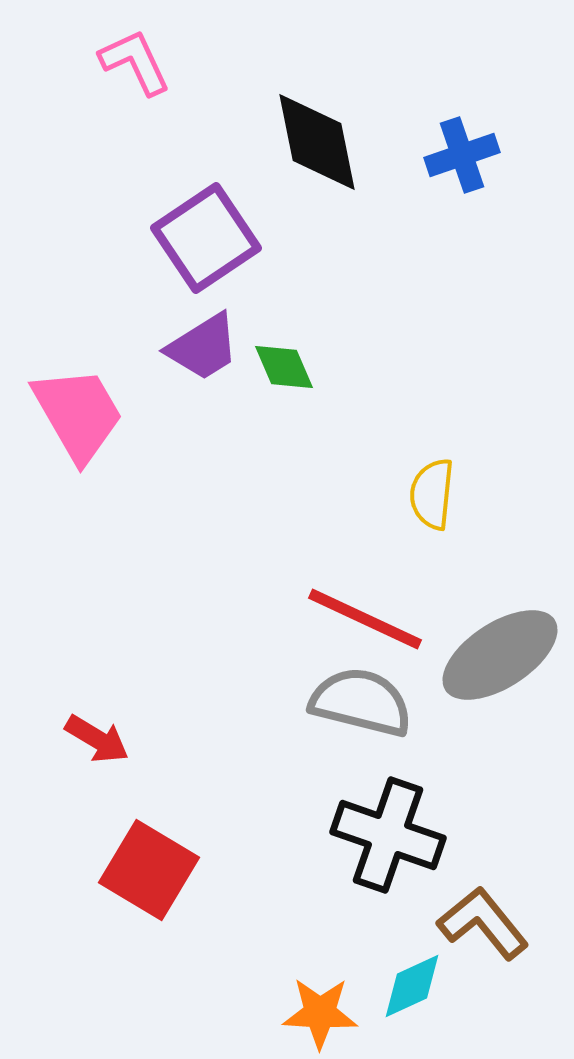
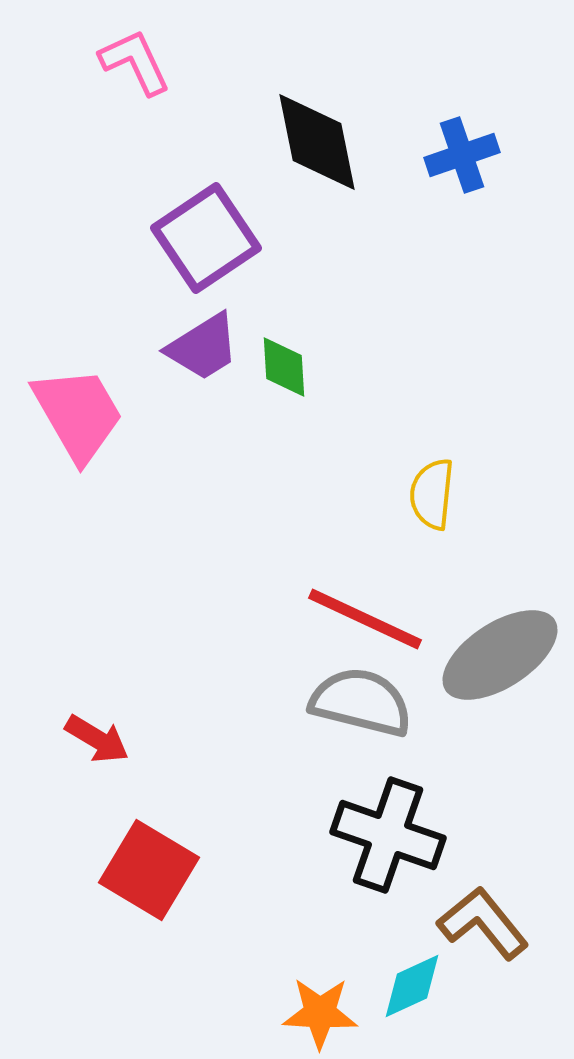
green diamond: rotated 20 degrees clockwise
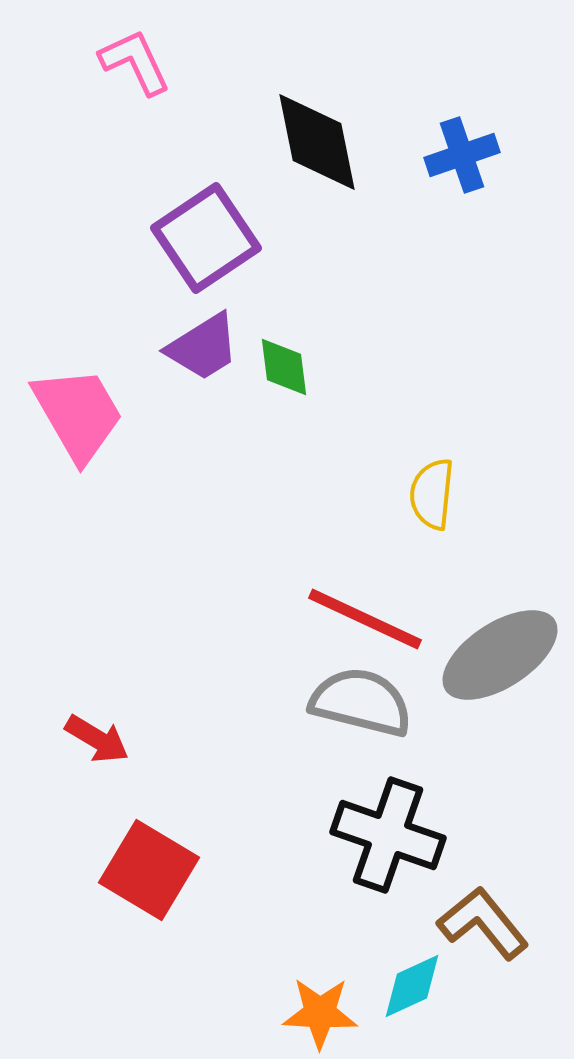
green diamond: rotated 4 degrees counterclockwise
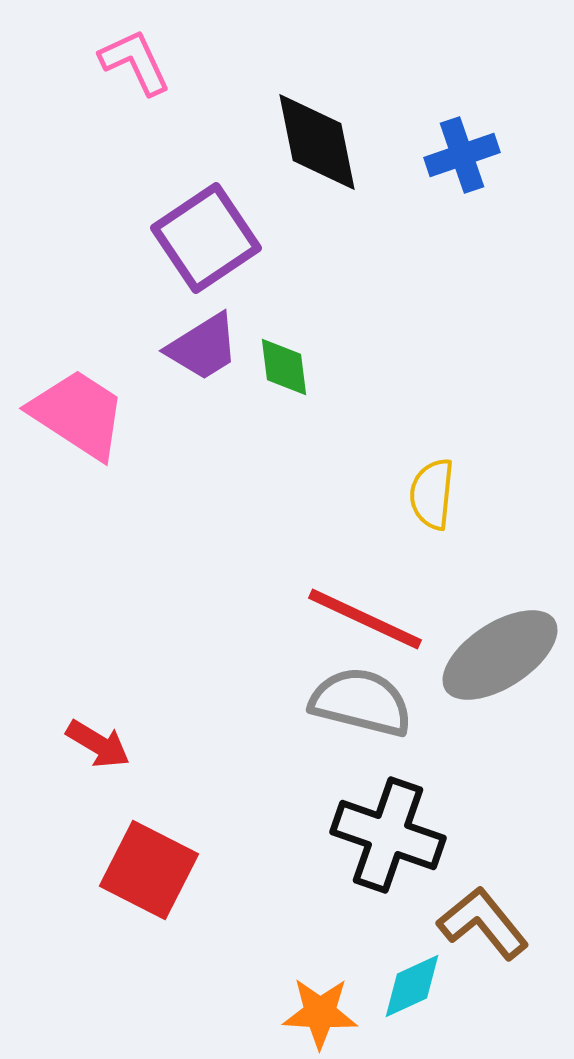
pink trapezoid: rotated 27 degrees counterclockwise
red arrow: moved 1 px right, 5 px down
red square: rotated 4 degrees counterclockwise
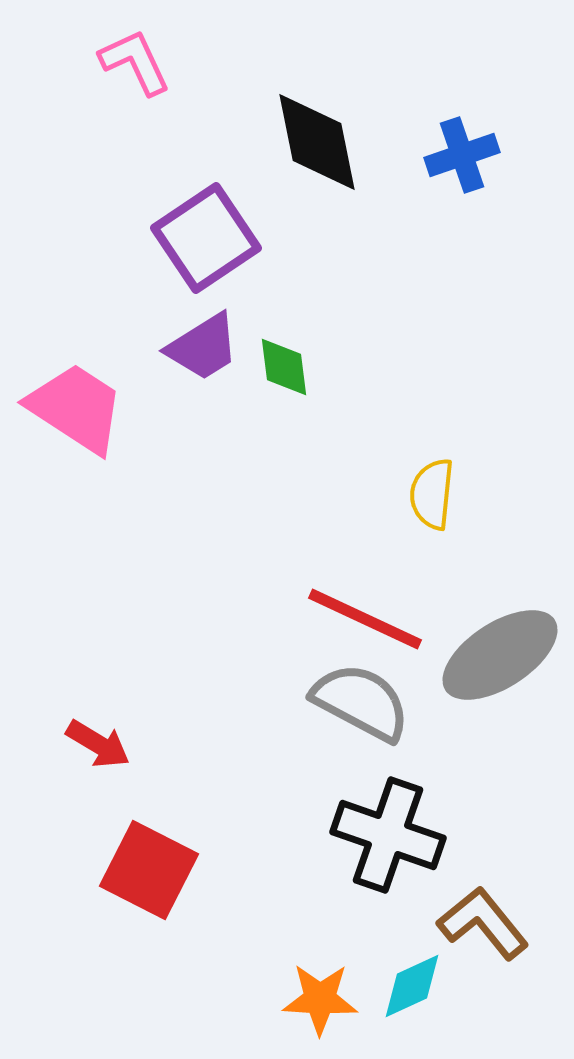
pink trapezoid: moved 2 px left, 6 px up
gray semicircle: rotated 14 degrees clockwise
orange star: moved 14 px up
